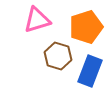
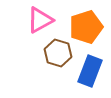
pink triangle: moved 3 px right; rotated 12 degrees counterclockwise
brown hexagon: moved 3 px up
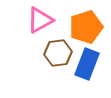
brown hexagon: rotated 24 degrees counterclockwise
blue rectangle: moved 3 px left, 7 px up
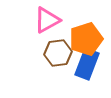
pink triangle: moved 7 px right
orange pentagon: moved 12 px down
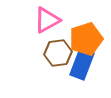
blue rectangle: moved 5 px left
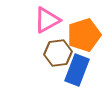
orange pentagon: moved 2 px left, 4 px up
blue rectangle: moved 5 px left, 6 px down
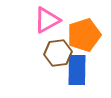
blue rectangle: rotated 20 degrees counterclockwise
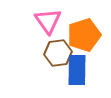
pink triangle: moved 1 px right, 1 px down; rotated 36 degrees counterclockwise
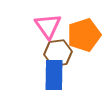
pink triangle: moved 5 px down
blue rectangle: moved 23 px left, 5 px down
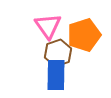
brown hexagon: rotated 12 degrees counterclockwise
blue rectangle: moved 2 px right
